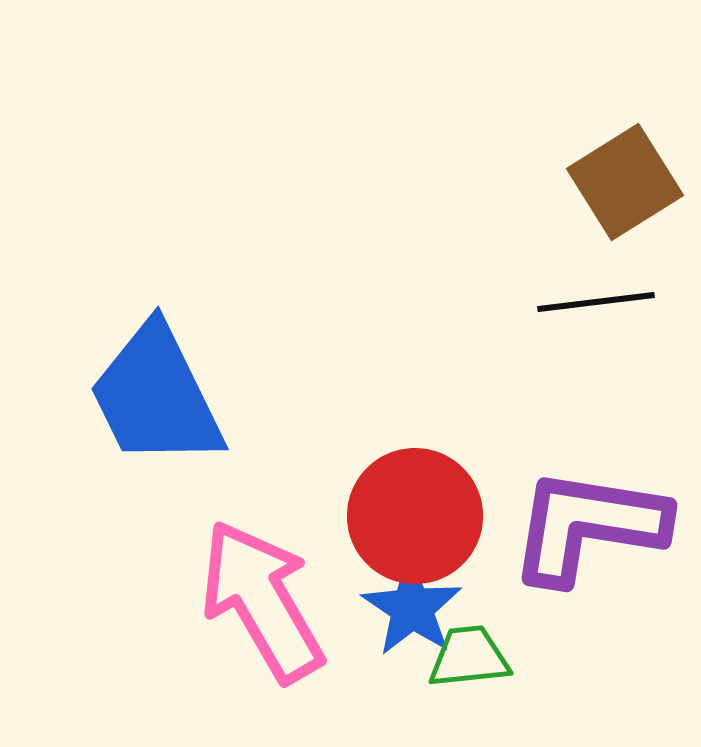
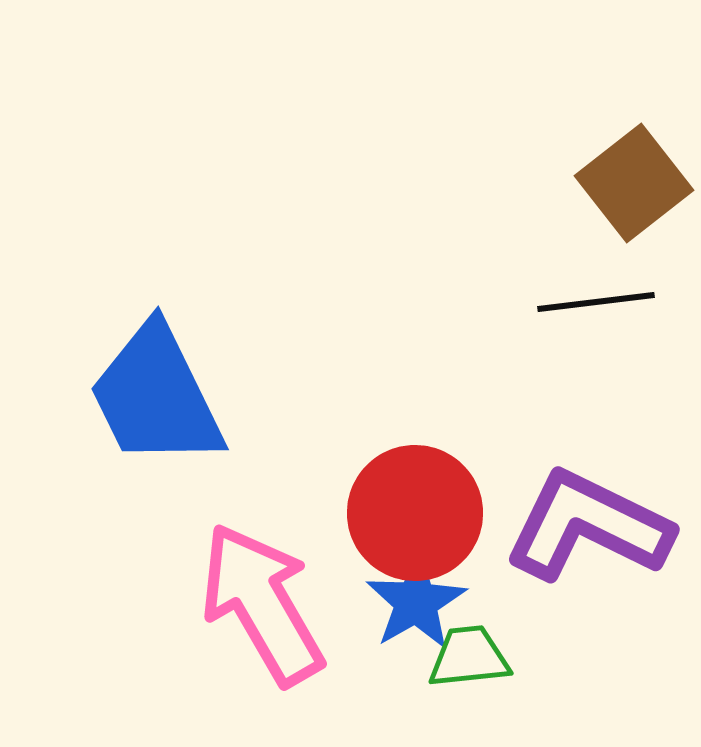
brown square: moved 9 px right, 1 px down; rotated 6 degrees counterclockwise
red circle: moved 3 px up
purple L-shape: rotated 17 degrees clockwise
pink arrow: moved 3 px down
blue star: moved 4 px right, 6 px up; rotated 8 degrees clockwise
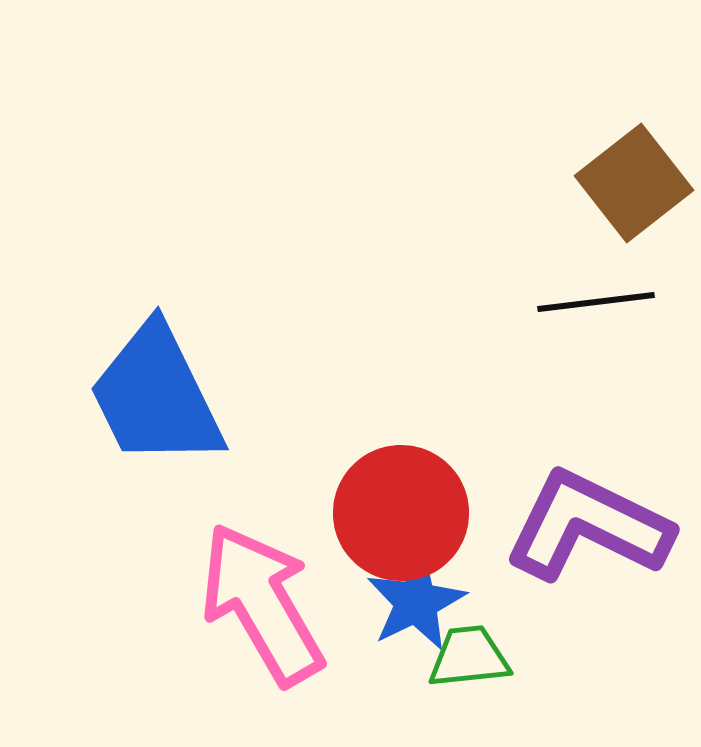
red circle: moved 14 px left
blue star: rotated 4 degrees clockwise
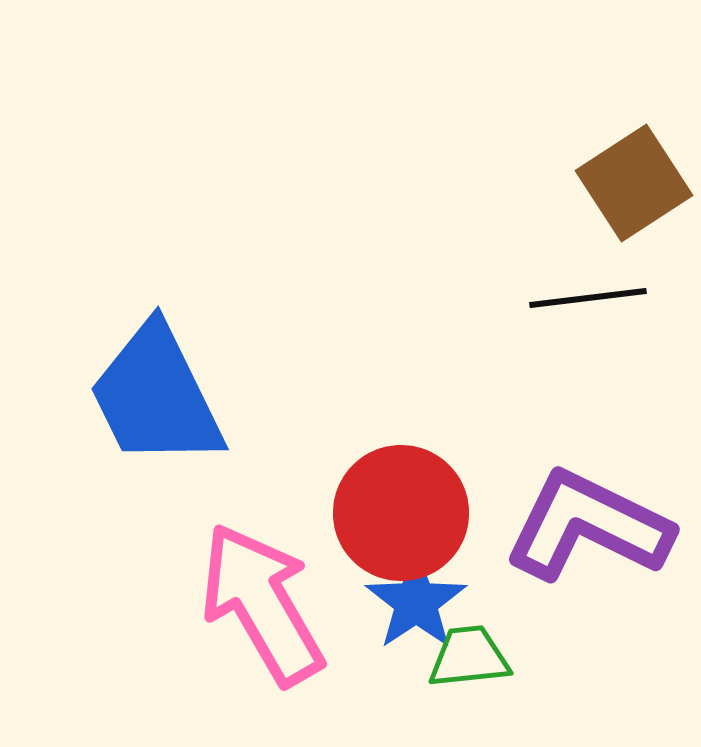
brown square: rotated 5 degrees clockwise
black line: moved 8 px left, 4 px up
blue star: rotated 8 degrees counterclockwise
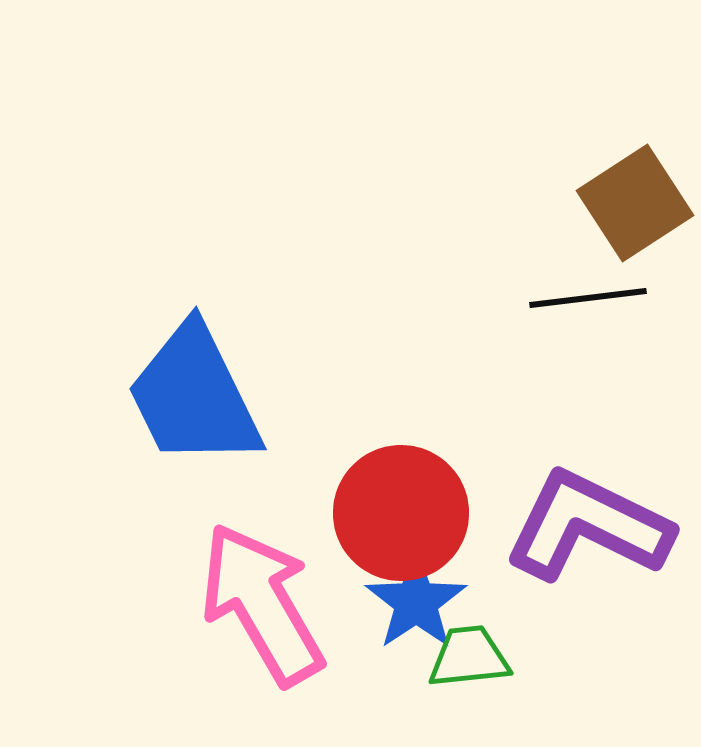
brown square: moved 1 px right, 20 px down
blue trapezoid: moved 38 px right
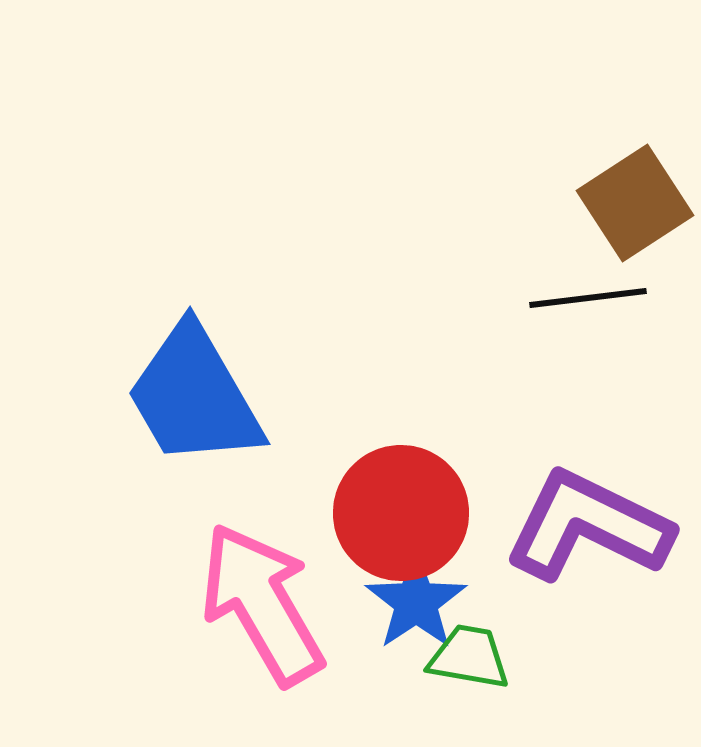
blue trapezoid: rotated 4 degrees counterclockwise
green trapezoid: rotated 16 degrees clockwise
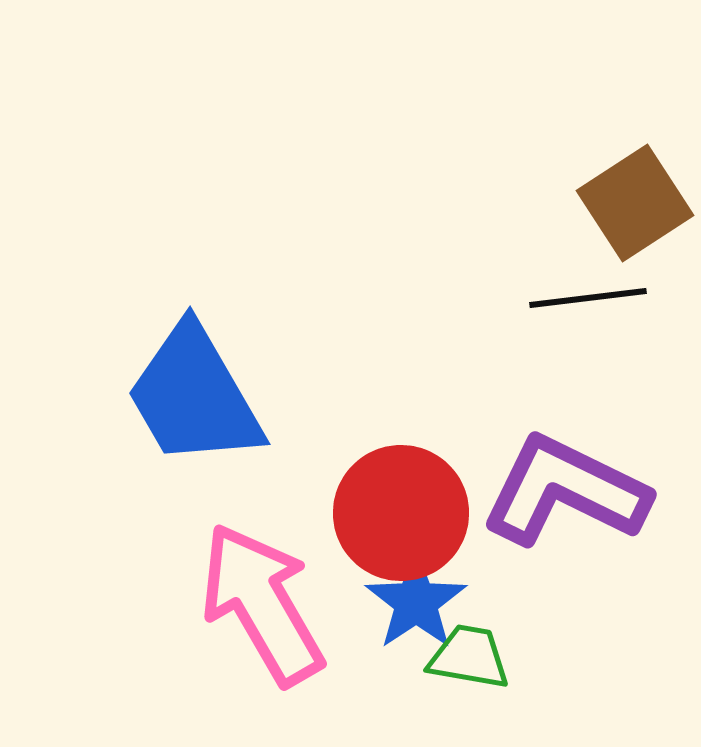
purple L-shape: moved 23 px left, 35 px up
